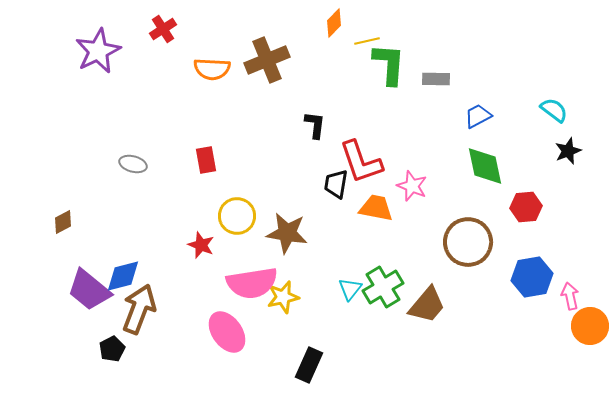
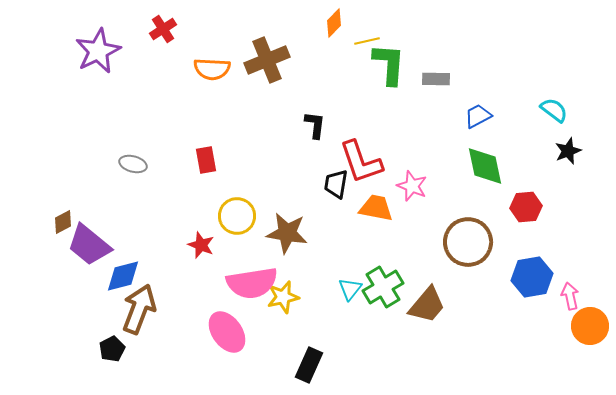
purple trapezoid: moved 45 px up
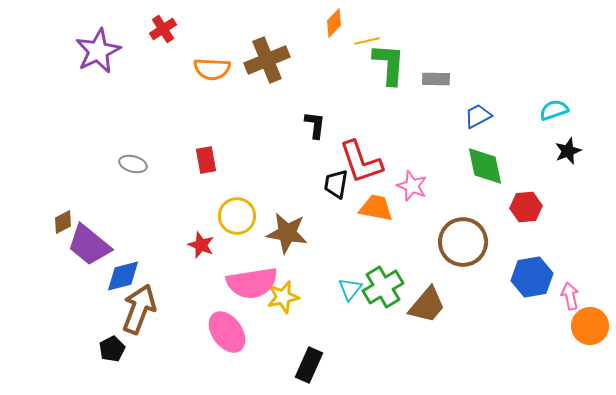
cyan semicircle: rotated 56 degrees counterclockwise
brown circle: moved 5 px left
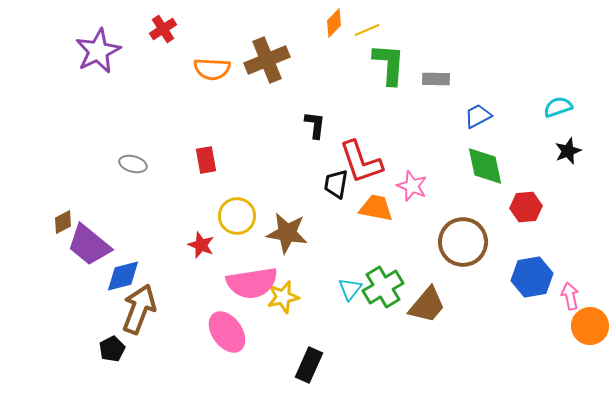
yellow line: moved 11 px up; rotated 10 degrees counterclockwise
cyan semicircle: moved 4 px right, 3 px up
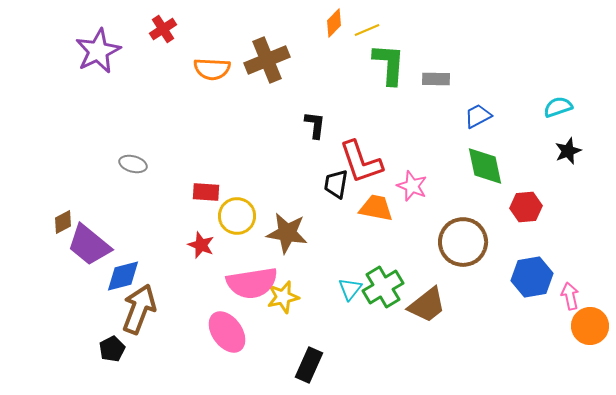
red rectangle: moved 32 px down; rotated 76 degrees counterclockwise
brown trapezoid: rotated 12 degrees clockwise
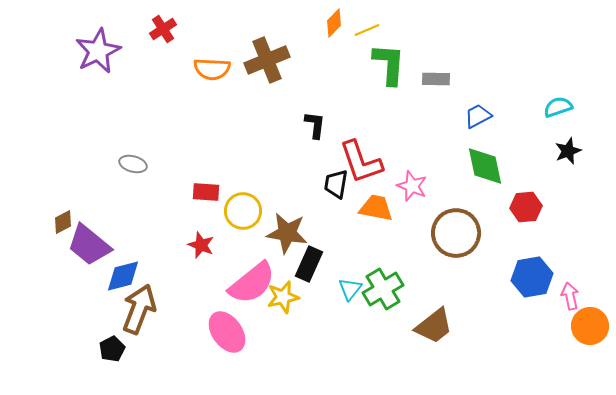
yellow circle: moved 6 px right, 5 px up
brown circle: moved 7 px left, 9 px up
pink semicircle: rotated 30 degrees counterclockwise
green cross: moved 2 px down
brown trapezoid: moved 7 px right, 21 px down
black rectangle: moved 101 px up
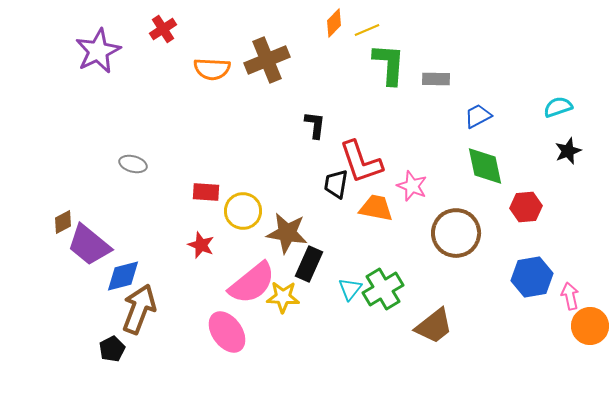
yellow star: rotated 16 degrees clockwise
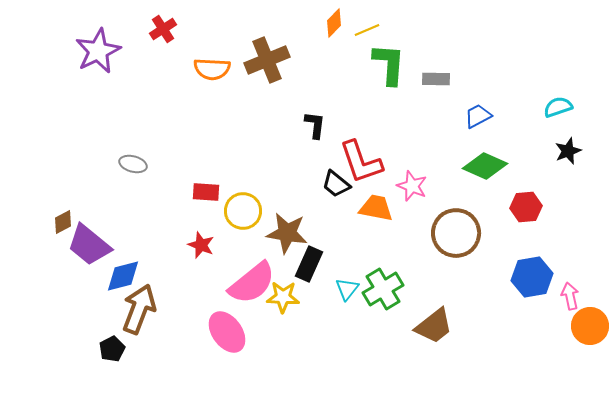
green diamond: rotated 54 degrees counterclockwise
black trapezoid: rotated 60 degrees counterclockwise
cyan triangle: moved 3 px left
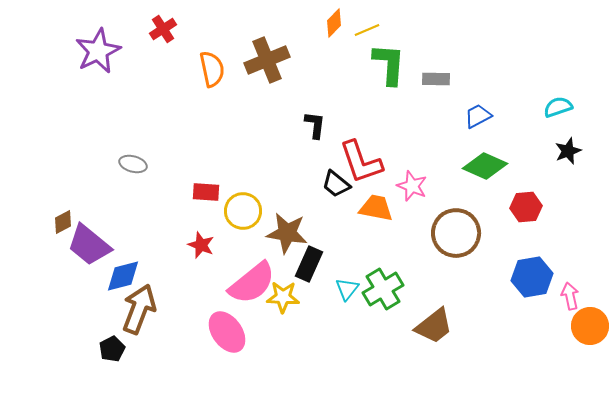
orange semicircle: rotated 105 degrees counterclockwise
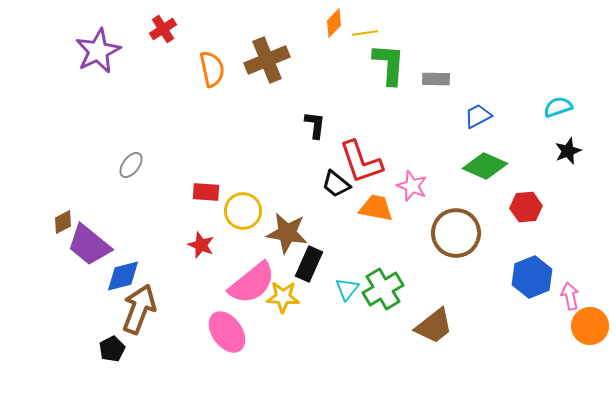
yellow line: moved 2 px left, 3 px down; rotated 15 degrees clockwise
gray ellipse: moved 2 px left, 1 px down; rotated 68 degrees counterclockwise
blue hexagon: rotated 12 degrees counterclockwise
